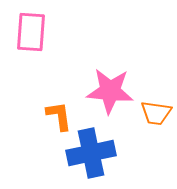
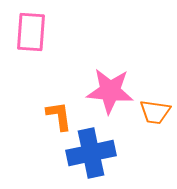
orange trapezoid: moved 1 px left, 1 px up
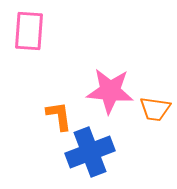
pink rectangle: moved 2 px left, 1 px up
orange trapezoid: moved 3 px up
blue cross: moved 1 px left, 1 px up; rotated 9 degrees counterclockwise
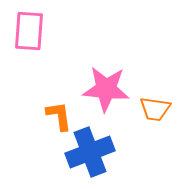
pink star: moved 4 px left, 2 px up
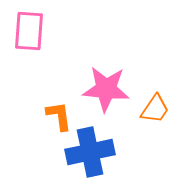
orange trapezoid: rotated 64 degrees counterclockwise
blue cross: rotated 9 degrees clockwise
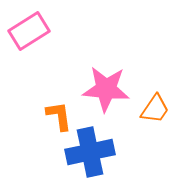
pink rectangle: rotated 54 degrees clockwise
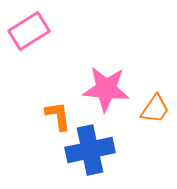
orange L-shape: moved 1 px left
blue cross: moved 2 px up
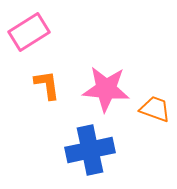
pink rectangle: moved 1 px down
orange trapezoid: rotated 104 degrees counterclockwise
orange L-shape: moved 11 px left, 31 px up
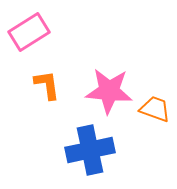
pink star: moved 3 px right, 2 px down
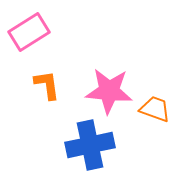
blue cross: moved 5 px up
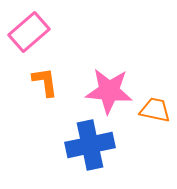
pink rectangle: rotated 9 degrees counterclockwise
orange L-shape: moved 2 px left, 3 px up
orange trapezoid: moved 1 px down; rotated 8 degrees counterclockwise
